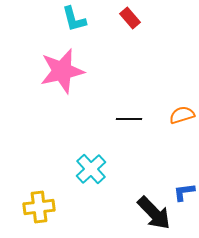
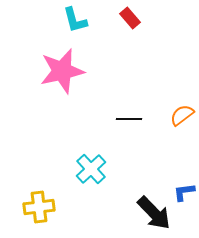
cyan L-shape: moved 1 px right, 1 px down
orange semicircle: rotated 20 degrees counterclockwise
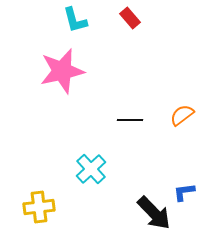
black line: moved 1 px right, 1 px down
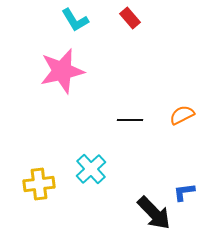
cyan L-shape: rotated 16 degrees counterclockwise
orange semicircle: rotated 10 degrees clockwise
yellow cross: moved 23 px up
